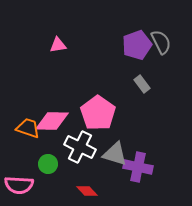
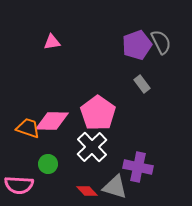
pink triangle: moved 6 px left, 3 px up
white cross: moved 12 px right; rotated 20 degrees clockwise
gray triangle: moved 33 px down
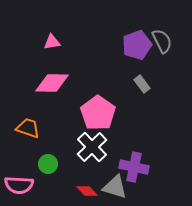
gray semicircle: moved 1 px right, 1 px up
pink diamond: moved 38 px up
purple cross: moved 4 px left
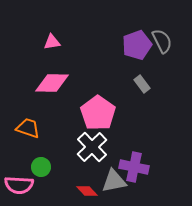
green circle: moved 7 px left, 3 px down
gray triangle: moved 1 px left, 6 px up; rotated 28 degrees counterclockwise
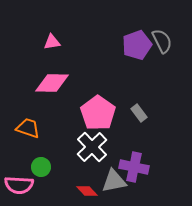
gray rectangle: moved 3 px left, 29 px down
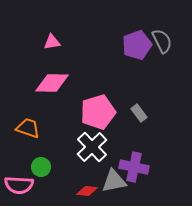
pink pentagon: moved 1 px up; rotated 20 degrees clockwise
red diamond: rotated 40 degrees counterclockwise
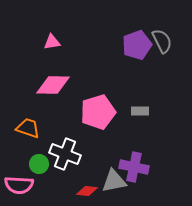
pink diamond: moved 1 px right, 2 px down
gray rectangle: moved 1 px right, 2 px up; rotated 54 degrees counterclockwise
white cross: moved 27 px left, 7 px down; rotated 24 degrees counterclockwise
green circle: moved 2 px left, 3 px up
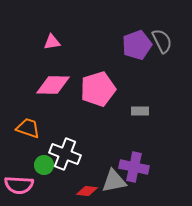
pink pentagon: moved 23 px up
green circle: moved 5 px right, 1 px down
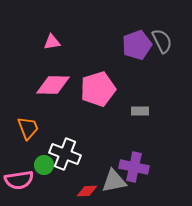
orange trapezoid: rotated 50 degrees clockwise
pink semicircle: moved 5 px up; rotated 12 degrees counterclockwise
red diamond: rotated 10 degrees counterclockwise
